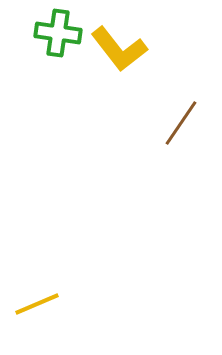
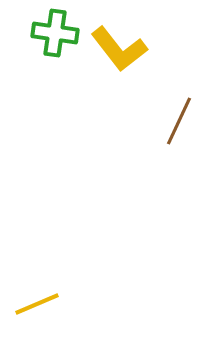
green cross: moved 3 px left
brown line: moved 2 px left, 2 px up; rotated 9 degrees counterclockwise
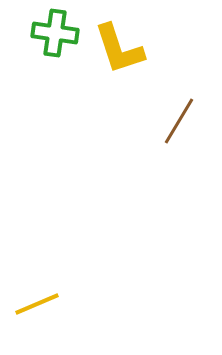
yellow L-shape: rotated 20 degrees clockwise
brown line: rotated 6 degrees clockwise
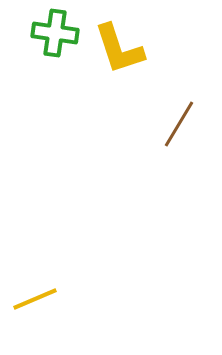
brown line: moved 3 px down
yellow line: moved 2 px left, 5 px up
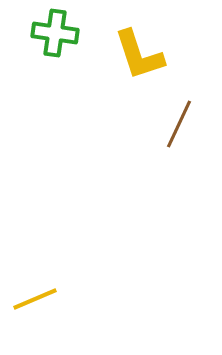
yellow L-shape: moved 20 px right, 6 px down
brown line: rotated 6 degrees counterclockwise
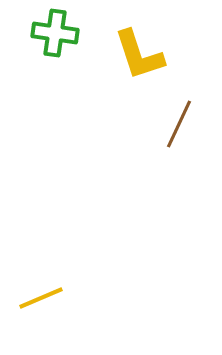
yellow line: moved 6 px right, 1 px up
